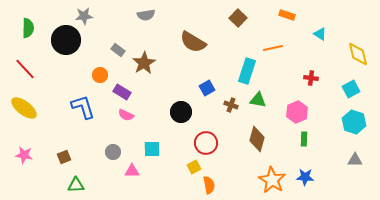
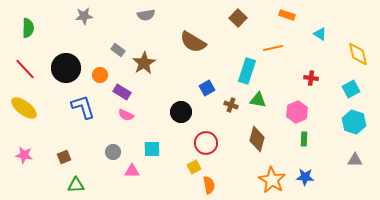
black circle at (66, 40): moved 28 px down
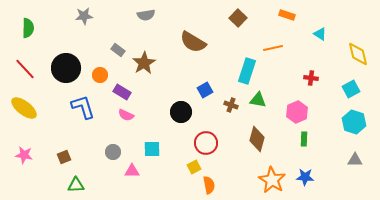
blue square at (207, 88): moved 2 px left, 2 px down
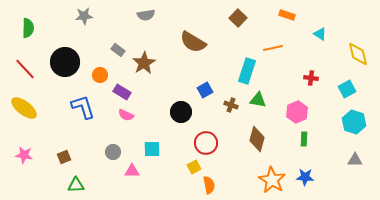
black circle at (66, 68): moved 1 px left, 6 px up
cyan square at (351, 89): moved 4 px left
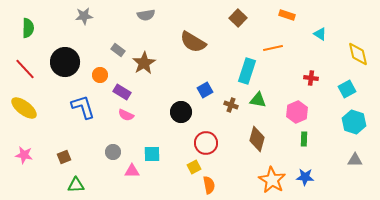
cyan square at (152, 149): moved 5 px down
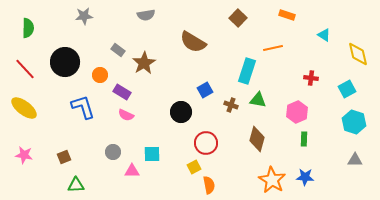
cyan triangle at (320, 34): moved 4 px right, 1 px down
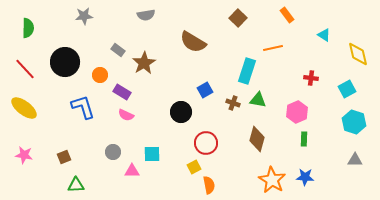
orange rectangle at (287, 15): rotated 35 degrees clockwise
brown cross at (231, 105): moved 2 px right, 2 px up
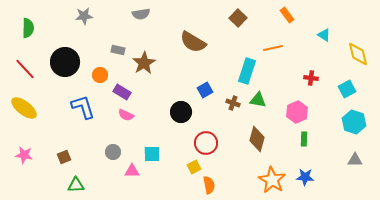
gray semicircle at (146, 15): moved 5 px left, 1 px up
gray rectangle at (118, 50): rotated 24 degrees counterclockwise
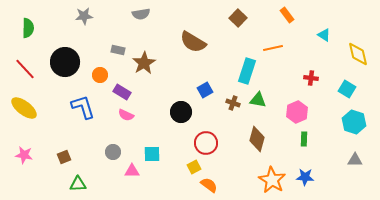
cyan square at (347, 89): rotated 30 degrees counterclockwise
green triangle at (76, 185): moved 2 px right, 1 px up
orange semicircle at (209, 185): rotated 42 degrees counterclockwise
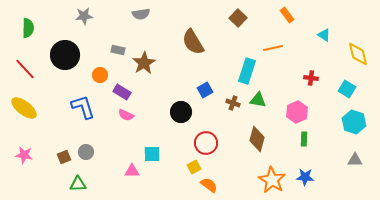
brown semicircle at (193, 42): rotated 28 degrees clockwise
black circle at (65, 62): moved 7 px up
gray circle at (113, 152): moved 27 px left
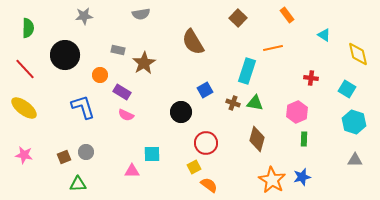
green triangle at (258, 100): moved 3 px left, 3 px down
blue star at (305, 177): moved 3 px left; rotated 18 degrees counterclockwise
